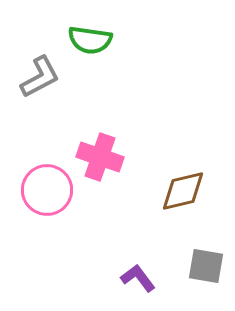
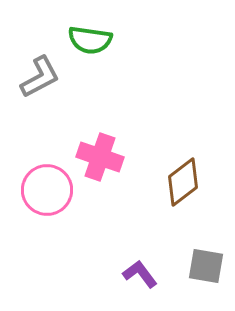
brown diamond: moved 9 px up; rotated 24 degrees counterclockwise
purple L-shape: moved 2 px right, 4 px up
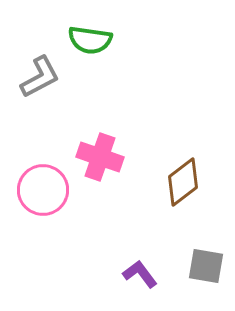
pink circle: moved 4 px left
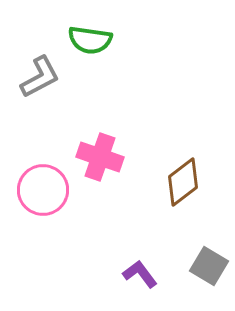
gray square: moved 3 px right; rotated 21 degrees clockwise
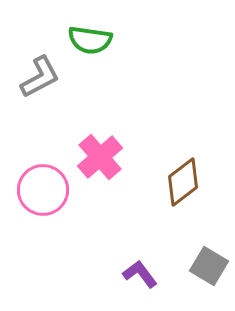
pink cross: rotated 30 degrees clockwise
